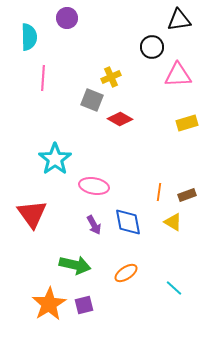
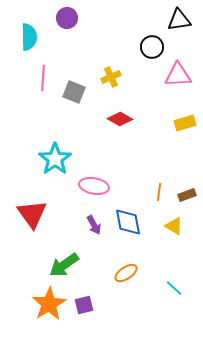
gray square: moved 18 px left, 8 px up
yellow rectangle: moved 2 px left
yellow triangle: moved 1 px right, 4 px down
green arrow: moved 11 px left; rotated 132 degrees clockwise
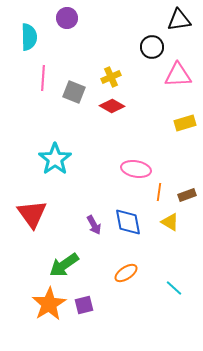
red diamond: moved 8 px left, 13 px up
pink ellipse: moved 42 px right, 17 px up
yellow triangle: moved 4 px left, 4 px up
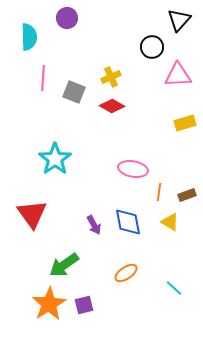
black triangle: rotated 40 degrees counterclockwise
pink ellipse: moved 3 px left
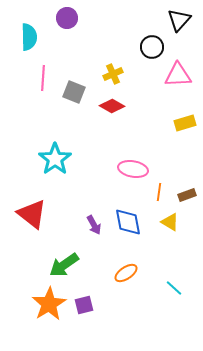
yellow cross: moved 2 px right, 3 px up
red triangle: rotated 16 degrees counterclockwise
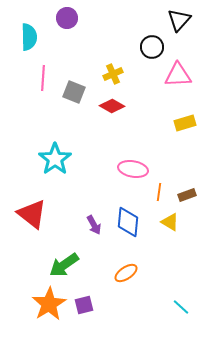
blue diamond: rotated 16 degrees clockwise
cyan line: moved 7 px right, 19 px down
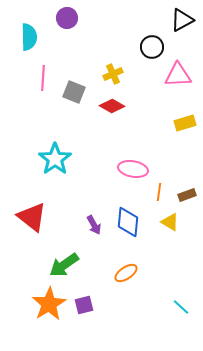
black triangle: moved 3 px right; rotated 20 degrees clockwise
red triangle: moved 3 px down
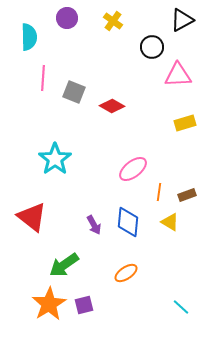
yellow cross: moved 53 px up; rotated 30 degrees counterclockwise
pink ellipse: rotated 48 degrees counterclockwise
